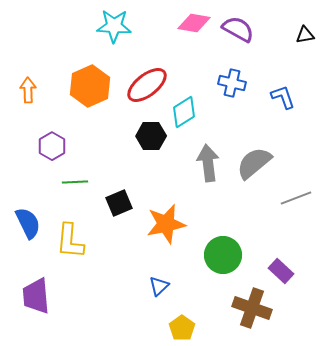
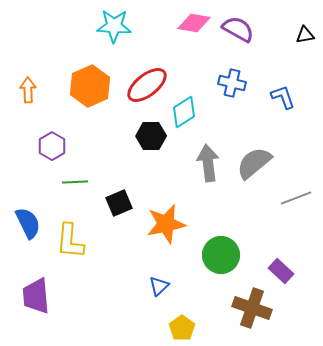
green circle: moved 2 px left
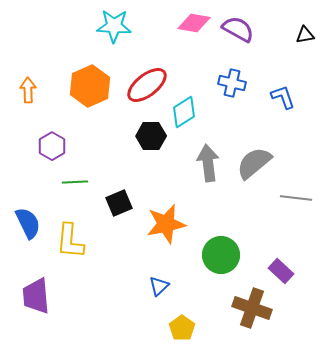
gray line: rotated 28 degrees clockwise
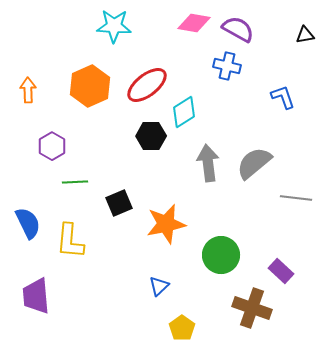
blue cross: moved 5 px left, 17 px up
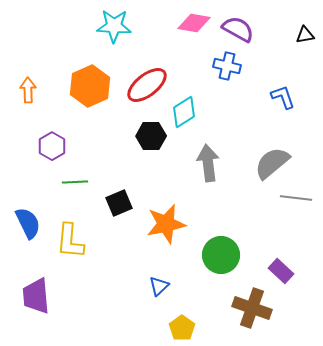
gray semicircle: moved 18 px right
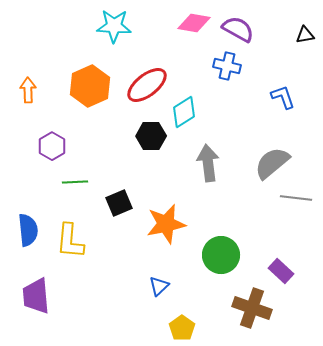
blue semicircle: moved 7 px down; rotated 20 degrees clockwise
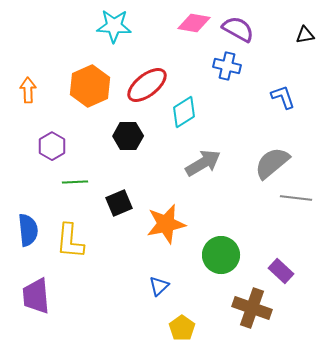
black hexagon: moved 23 px left
gray arrow: moved 5 px left; rotated 66 degrees clockwise
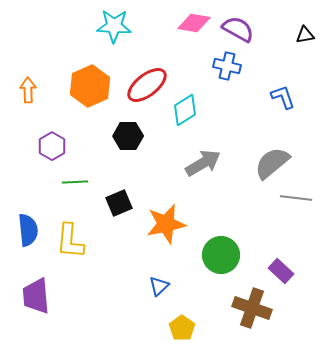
cyan diamond: moved 1 px right, 2 px up
